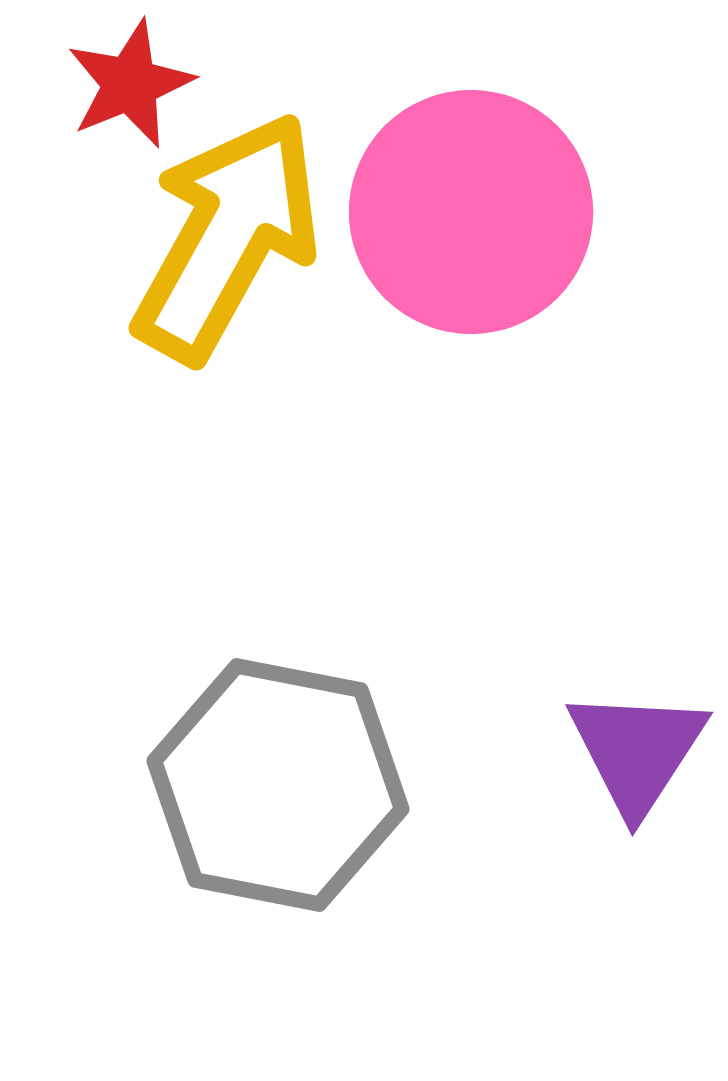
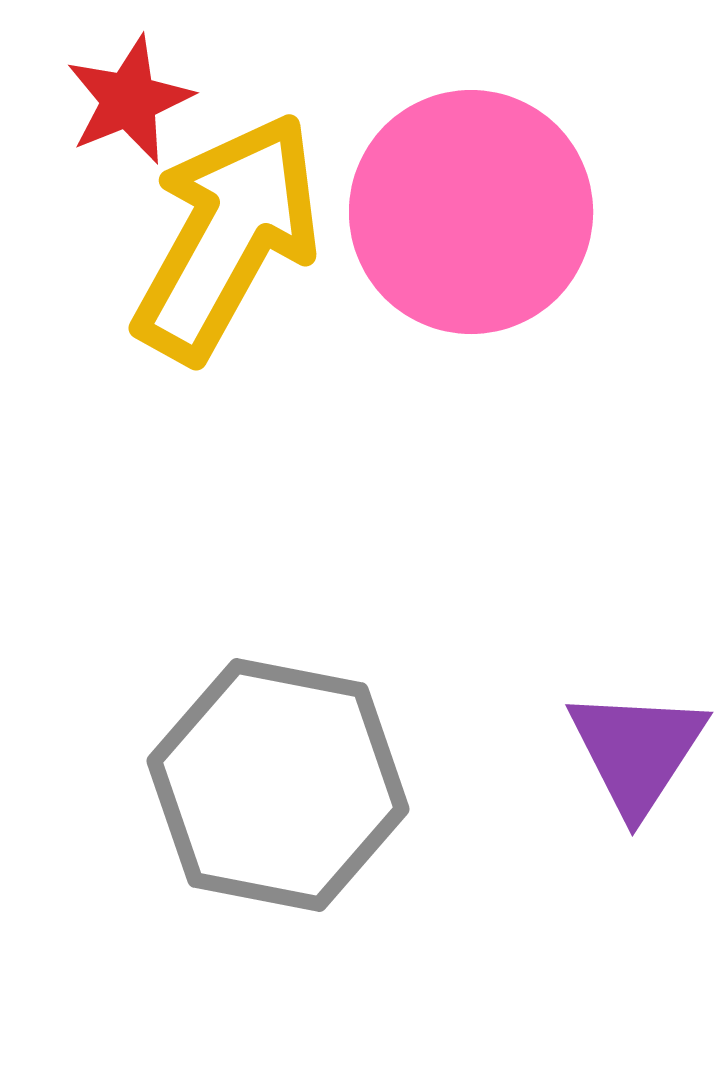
red star: moved 1 px left, 16 px down
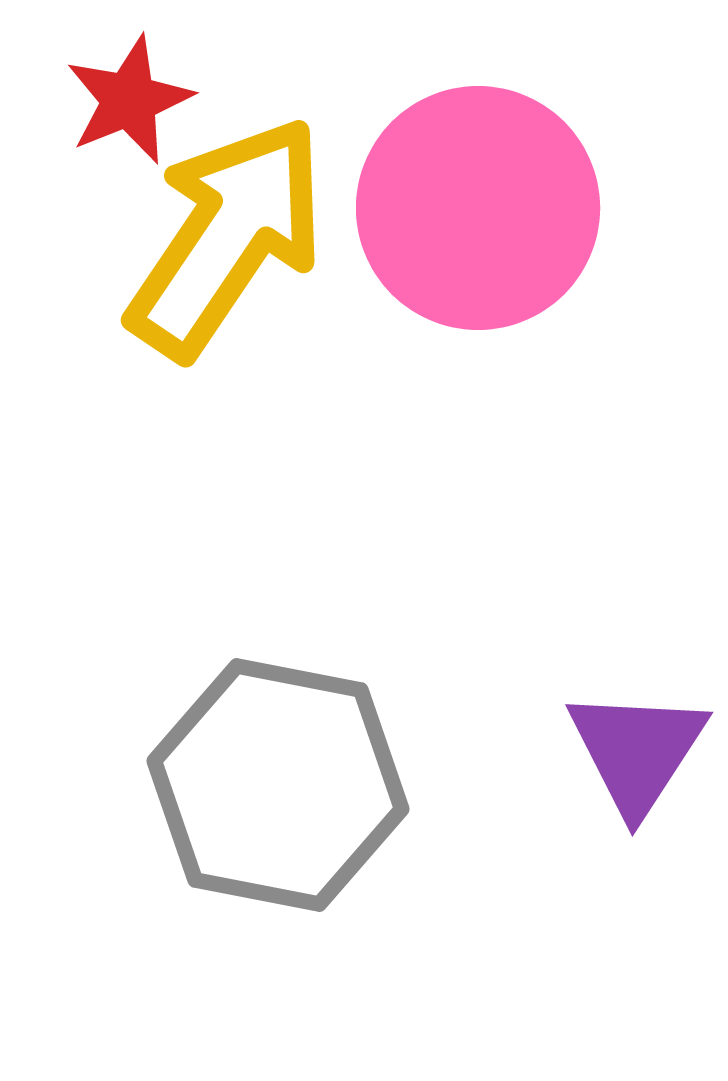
pink circle: moved 7 px right, 4 px up
yellow arrow: rotated 5 degrees clockwise
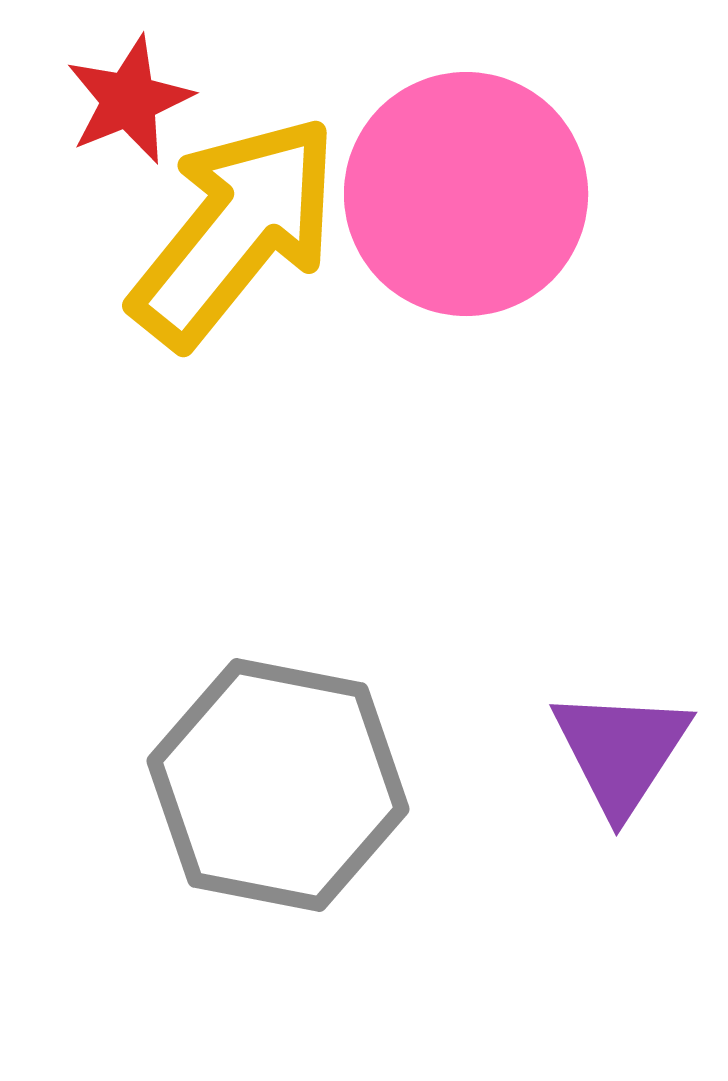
pink circle: moved 12 px left, 14 px up
yellow arrow: moved 8 px right, 6 px up; rotated 5 degrees clockwise
purple triangle: moved 16 px left
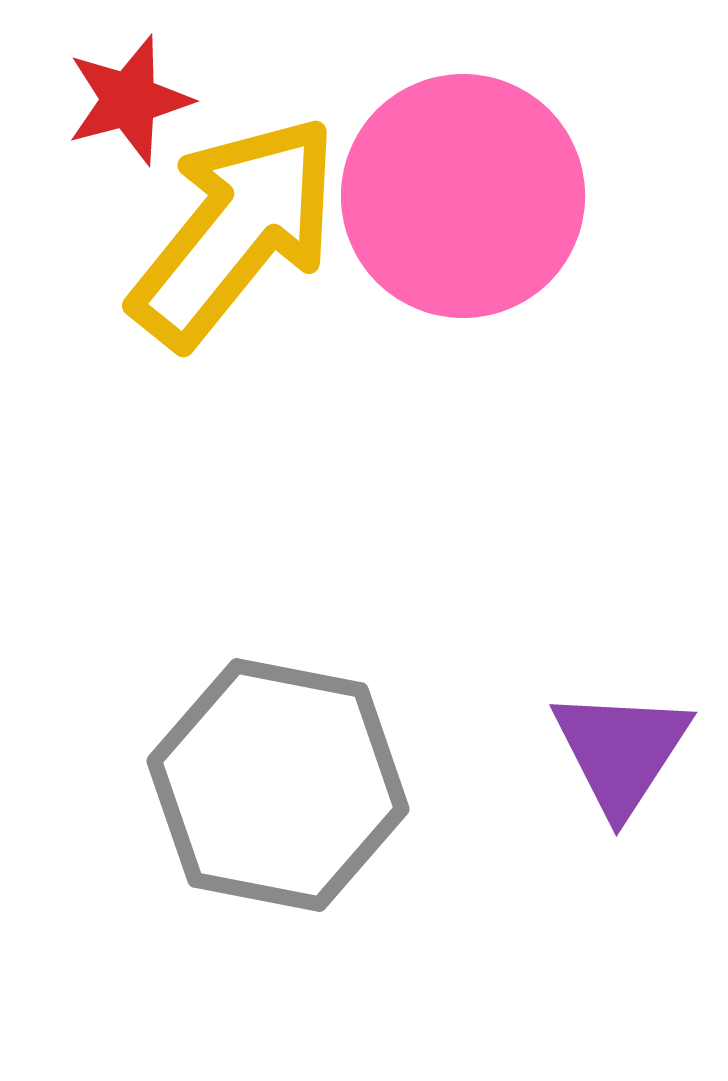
red star: rotated 7 degrees clockwise
pink circle: moved 3 px left, 2 px down
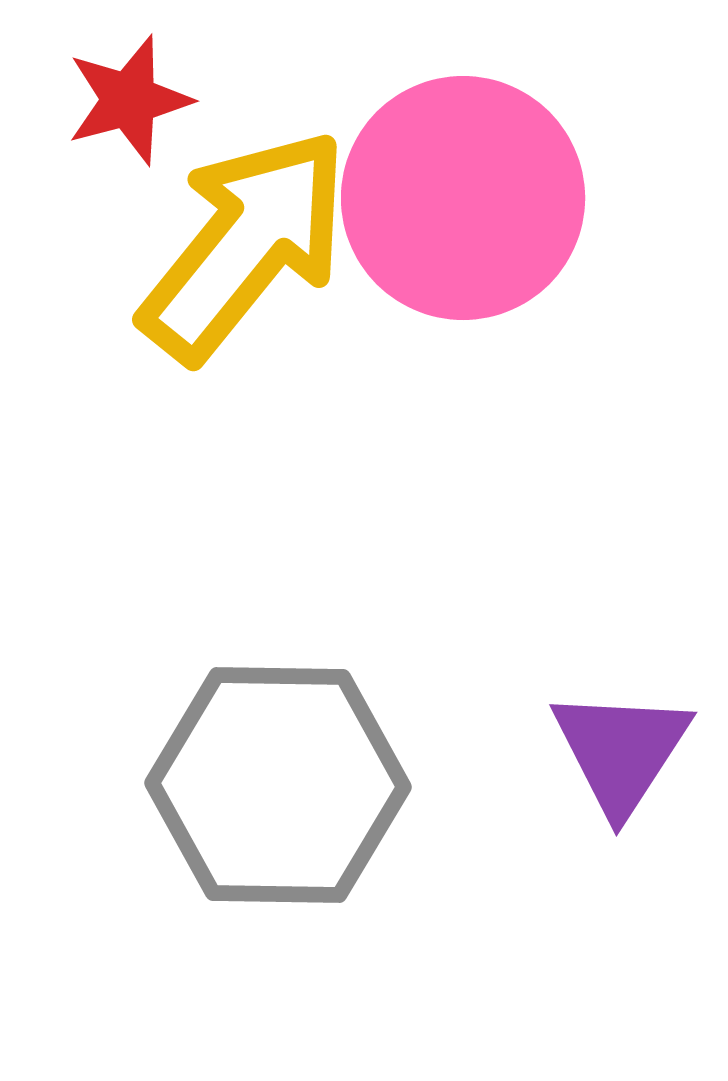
pink circle: moved 2 px down
yellow arrow: moved 10 px right, 14 px down
gray hexagon: rotated 10 degrees counterclockwise
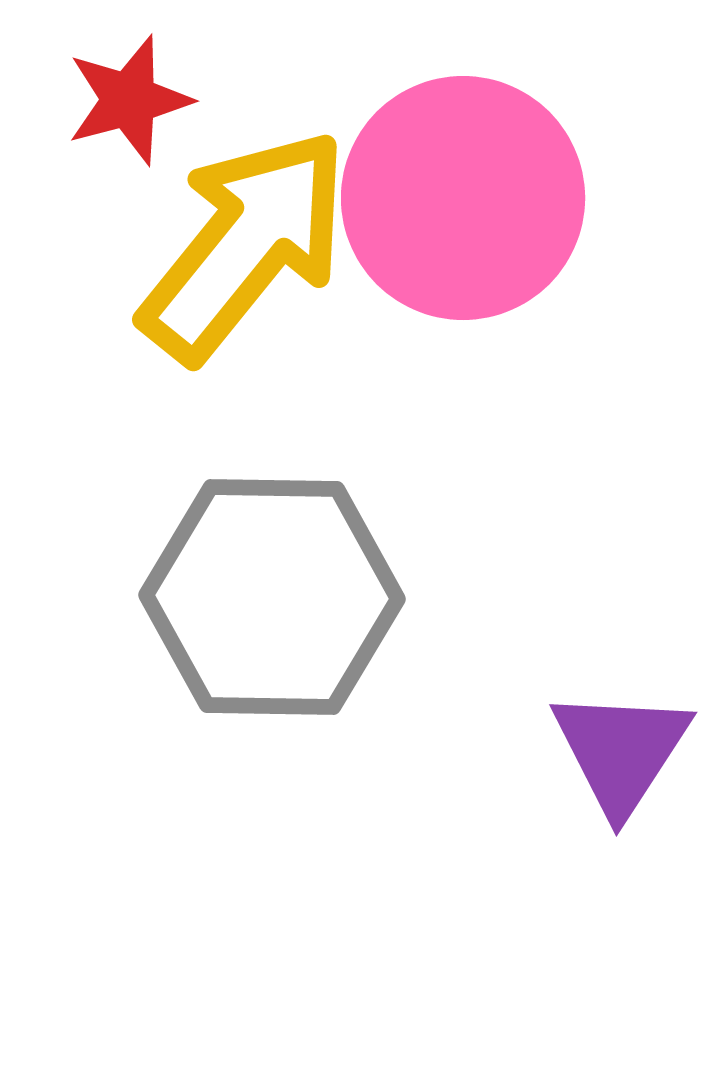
gray hexagon: moved 6 px left, 188 px up
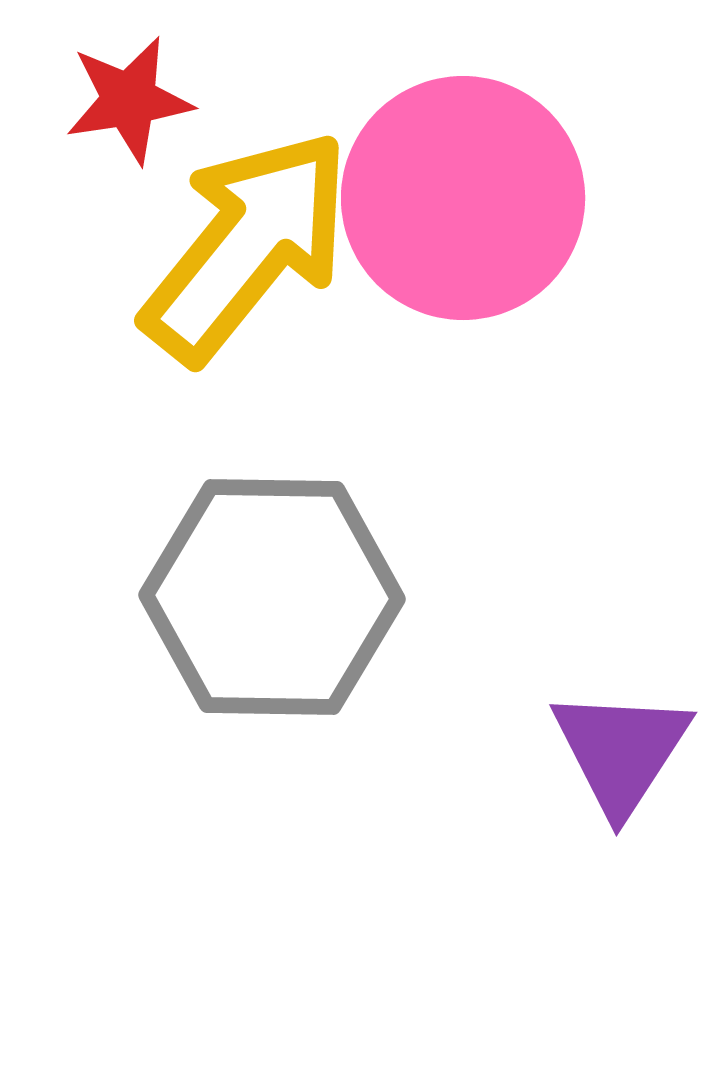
red star: rotated 6 degrees clockwise
yellow arrow: moved 2 px right, 1 px down
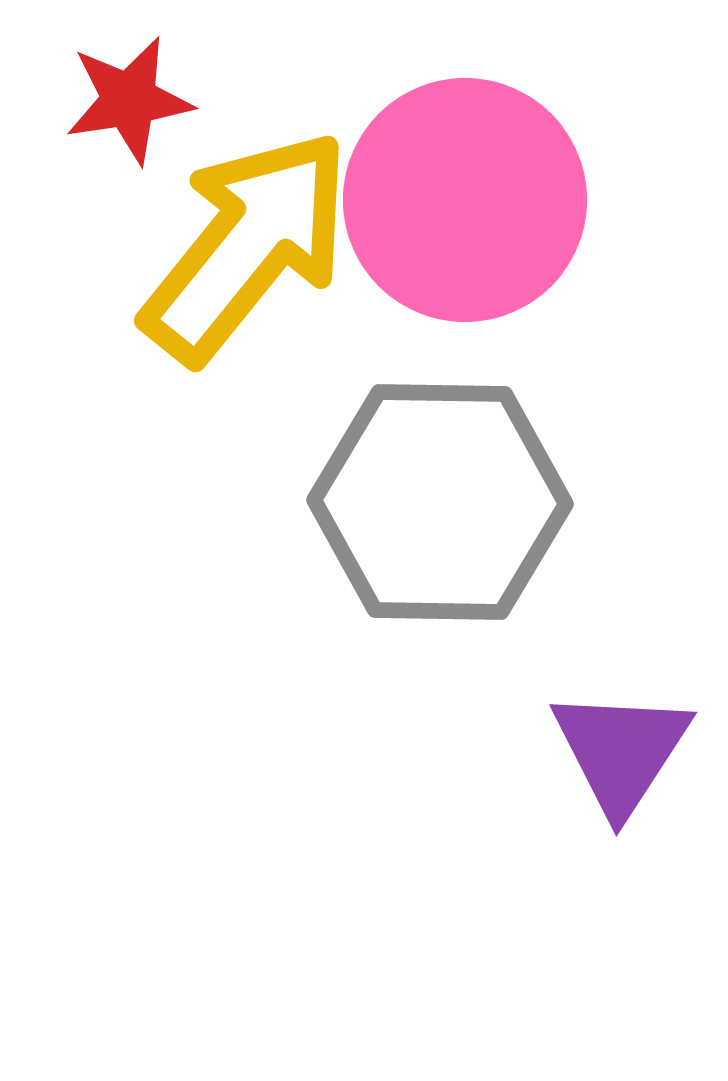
pink circle: moved 2 px right, 2 px down
gray hexagon: moved 168 px right, 95 px up
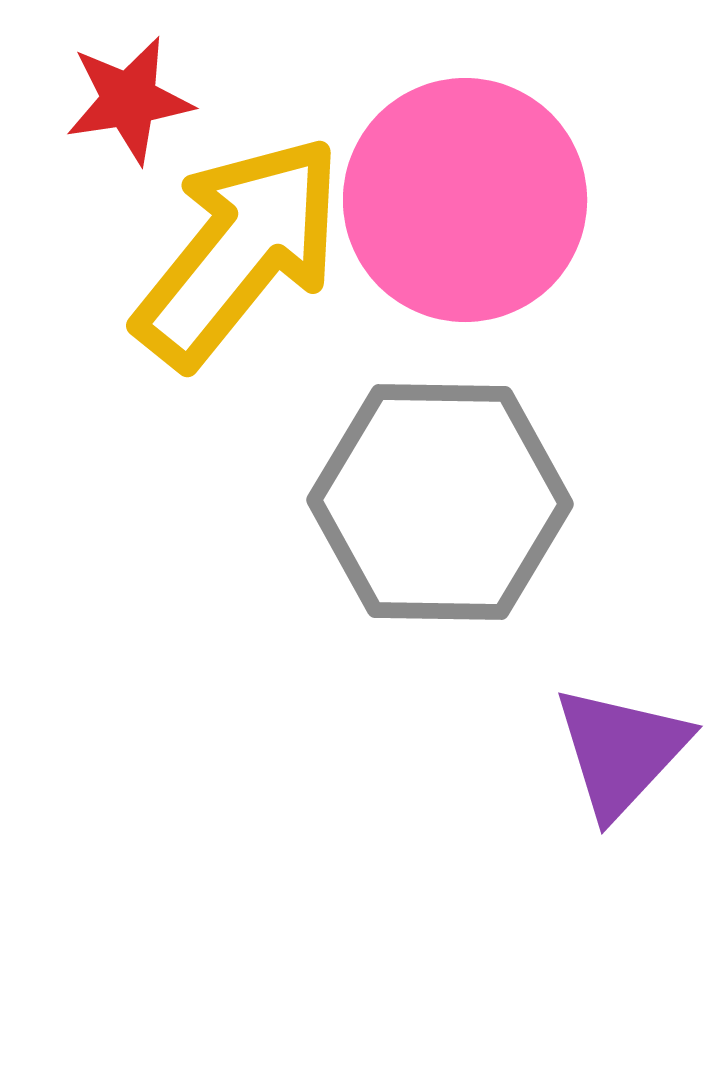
yellow arrow: moved 8 px left, 5 px down
purple triangle: rotated 10 degrees clockwise
